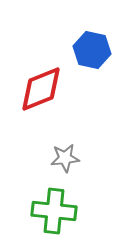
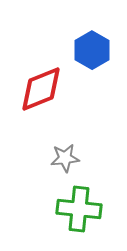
blue hexagon: rotated 18 degrees clockwise
green cross: moved 25 px right, 2 px up
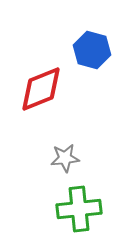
blue hexagon: rotated 15 degrees counterclockwise
green cross: rotated 12 degrees counterclockwise
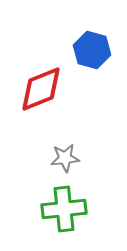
green cross: moved 15 px left
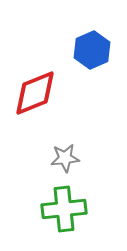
blue hexagon: rotated 21 degrees clockwise
red diamond: moved 6 px left, 4 px down
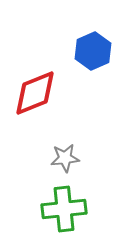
blue hexagon: moved 1 px right, 1 px down
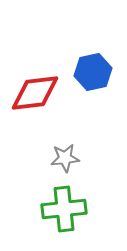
blue hexagon: moved 21 px down; rotated 12 degrees clockwise
red diamond: rotated 15 degrees clockwise
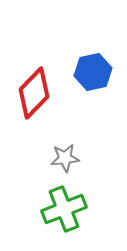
red diamond: moved 1 px left; rotated 39 degrees counterclockwise
green cross: rotated 15 degrees counterclockwise
